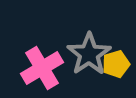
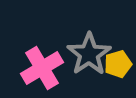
yellow pentagon: moved 2 px right
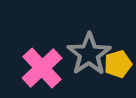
pink cross: rotated 12 degrees counterclockwise
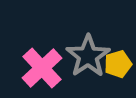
gray star: moved 1 px left, 2 px down
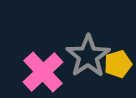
pink cross: moved 1 px right, 4 px down
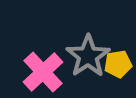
yellow pentagon: rotated 8 degrees clockwise
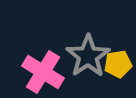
pink cross: rotated 15 degrees counterclockwise
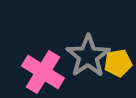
yellow pentagon: moved 1 px up
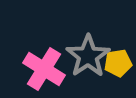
pink cross: moved 1 px right, 3 px up
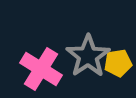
pink cross: moved 3 px left
